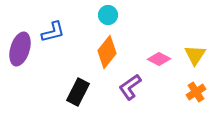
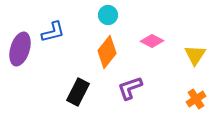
pink diamond: moved 7 px left, 18 px up
purple L-shape: moved 1 px down; rotated 16 degrees clockwise
orange cross: moved 7 px down
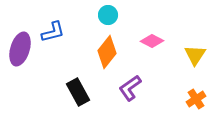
purple L-shape: rotated 16 degrees counterclockwise
black rectangle: rotated 56 degrees counterclockwise
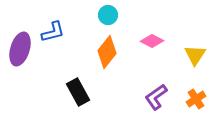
purple L-shape: moved 26 px right, 9 px down
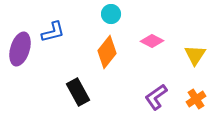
cyan circle: moved 3 px right, 1 px up
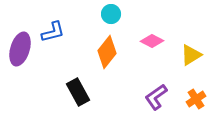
yellow triangle: moved 4 px left; rotated 25 degrees clockwise
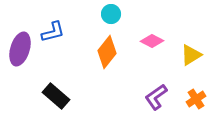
black rectangle: moved 22 px left, 4 px down; rotated 20 degrees counterclockwise
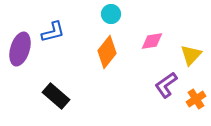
pink diamond: rotated 35 degrees counterclockwise
yellow triangle: rotated 15 degrees counterclockwise
purple L-shape: moved 10 px right, 12 px up
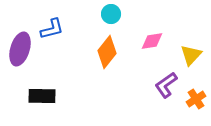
blue L-shape: moved 1 px left, 3 px up
black rectangle: moved 14 px left; rotated 40 degrees counterclockwise
